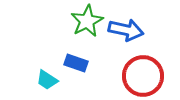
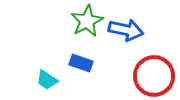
blue rectangle: moved 5 px right
red circle: moved 11 px right
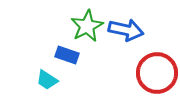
green star: moved 5 px down
blue rectangle: moved 14 px left, 8 px up
red circle: moved 3 px right, 3 px up
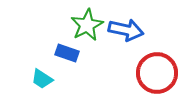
green star: moved 1 px up
blue rectangle: moved 2 px up
cyan trapezoid: moved 5 px left, 1 px up
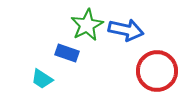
red circle: moved 2 px up
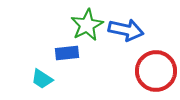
blue rectangle: rotated 25 degrees counterclockwise
red circle: moved 1 px left
